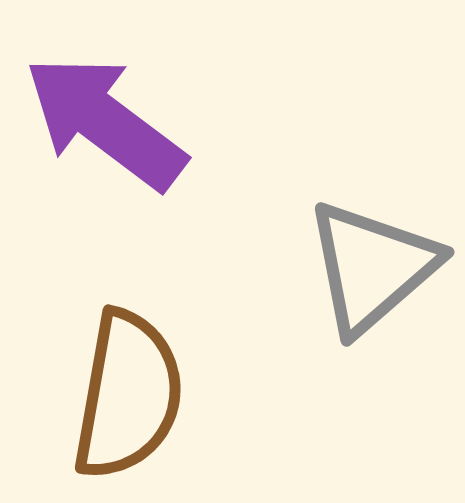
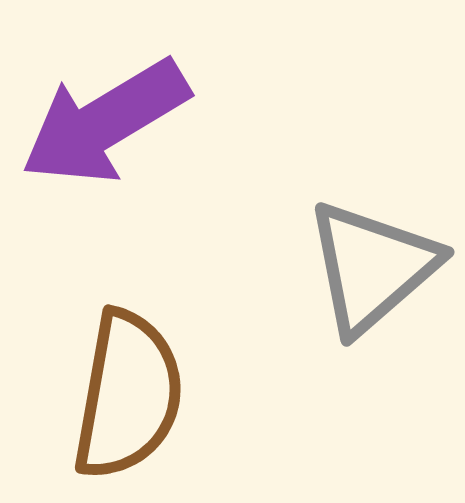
purple arrow: rotated 68 degrees counterclockwise
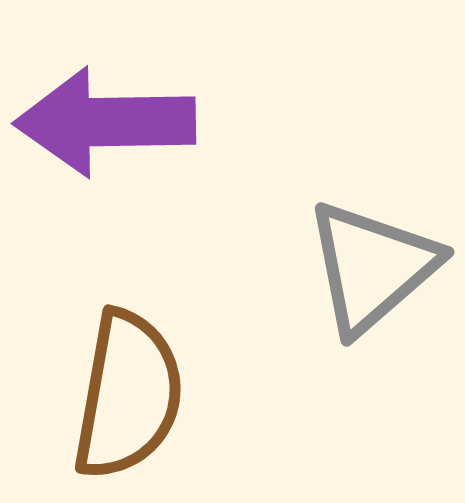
purple arrow: rotated 30 degrees clockwise
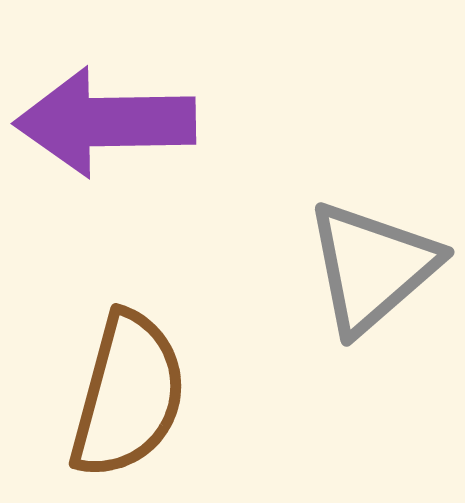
brown semicircle: rotated 5 degrees clockwise
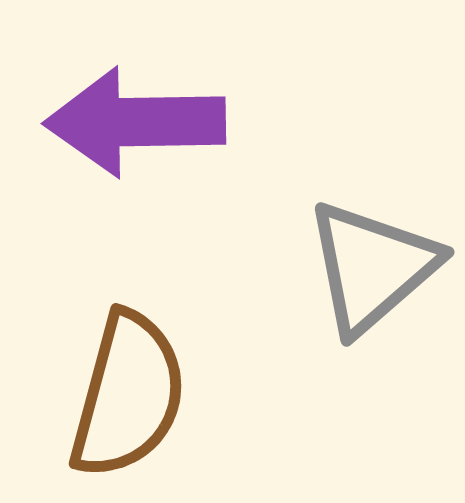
purple arrow: moved 30 px right
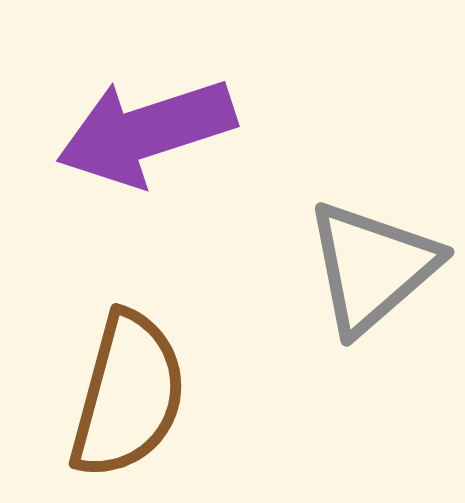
purple arrow: moved 11 px right, 10 px down; rotated 17 degrees counterclockwise
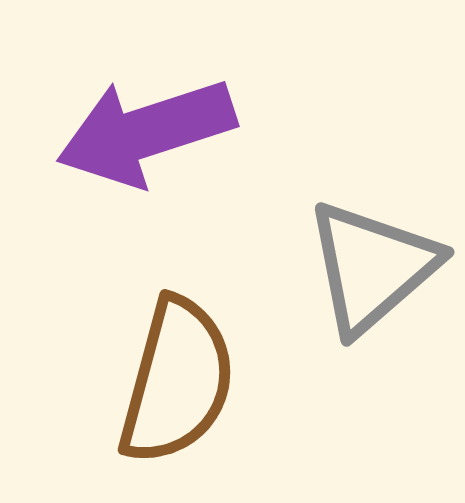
brown semicircle: moved 49 px right, 14 px up
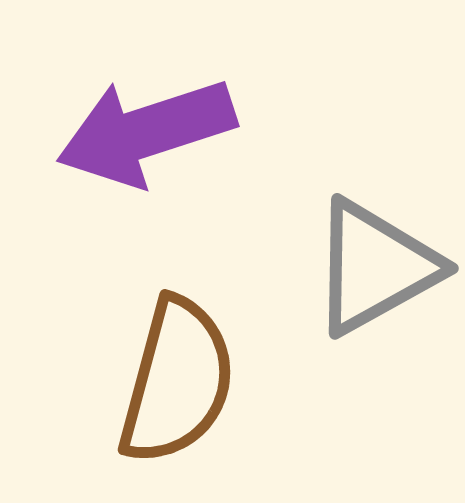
gray triangle: moved 3 px right; rotated 12 degrees clockwise
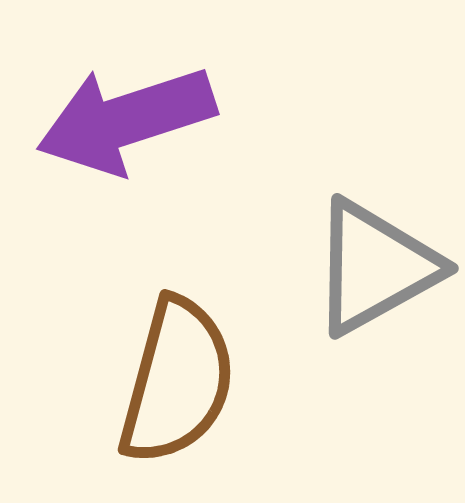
purple arrow: moved 20 px left, 12 px up
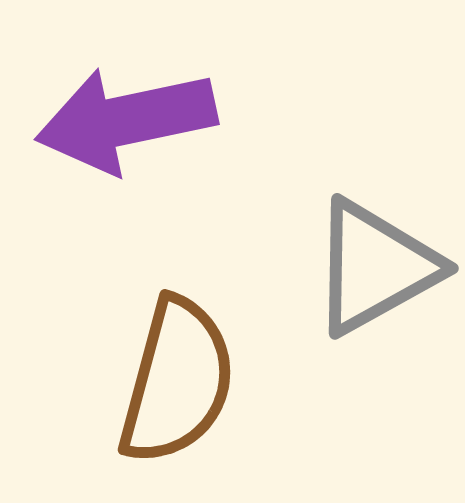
purple arrow: rotated 6 degrees clockwise
